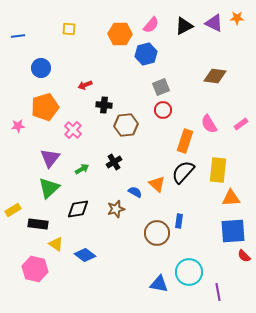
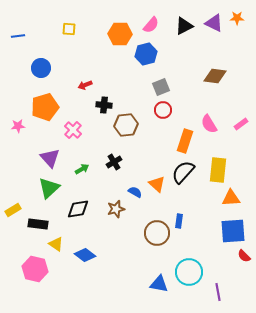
purple triangle at (50, 158): rotated 20 degrees counterclockwise
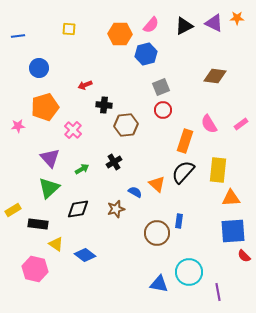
blue circle at (41, 68): moved 2 px left
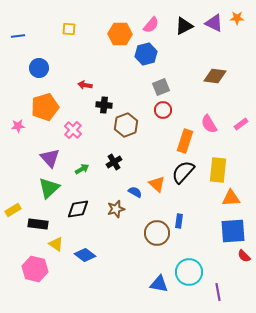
red arrow at (85, 85): rotated 32 degrees clockwise
brown hexagon at (126, 125): rotated 15 degrees counterclockwise
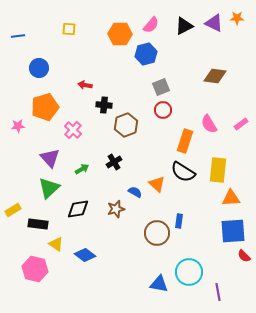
black semicircle at (183, 172): rotated 100 degrees counterclockwise
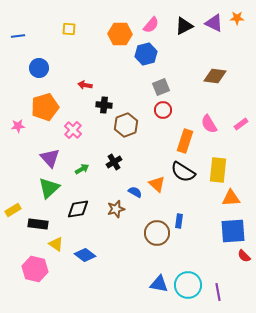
cyan circle at (189, 272): moved 1 px left, 13 px down
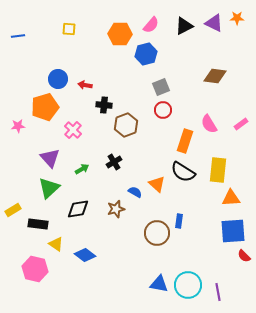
blue circle at (39, 68): moved 19 px right, 11 px down
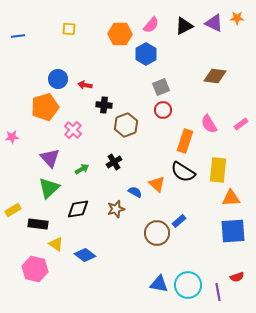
blue hexagon at (146, 54): rotated 15 degrees counterclockwise
pink star at (18, 126): moved 6 px left, 11 px down
blue rectangle at (179, 221): rotated 40 degrees clockwise
red semicircle at (244, 256): moved 7 px left, 21 px down; rotated 64 degrees counterclockwise
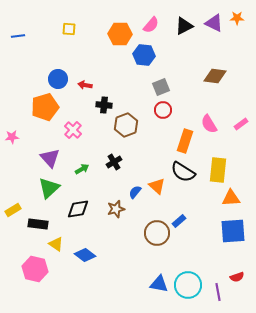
blue hexagon at (146, 54): moved 2 px left, 1 px down; rotated 25 degrees counterclockwise
orange triangle at (157, 184): moved 2 px down
blue semicircle at (135, 192): rotated 80 degrees counterclockwise
